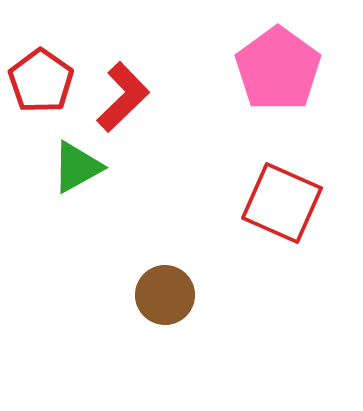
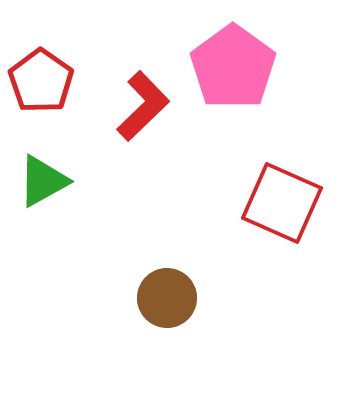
pink pentagon: moved 45 px left, 2 px up
red L-shape: moved 20 px right, 9 px down
green triangle: moved 34 px left, 14 px down
brown circle: moved 2 px right, 3 px down
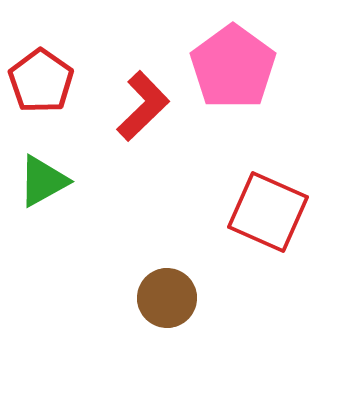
red square: moved 14 px left, 9 px down
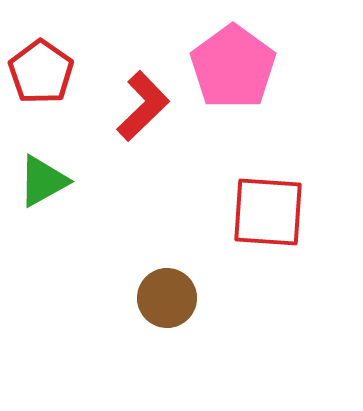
red pentagon: moved 9 px up
red square: rotated 20 degrees counterclockwise
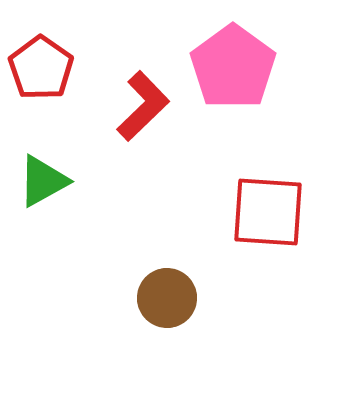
red pentagon: moved 4 px up
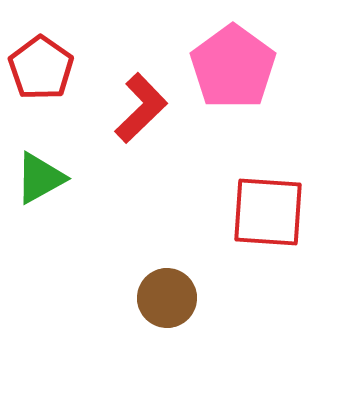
red L-shape: moved 2 px left, 2 px down
green triangle: moved 3 px left, 3 px up
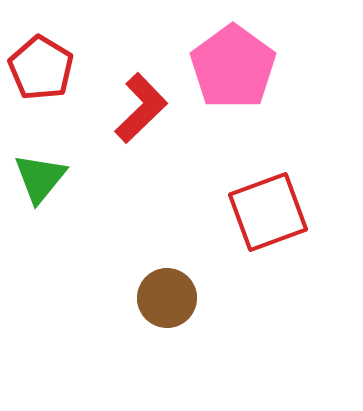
red pentagon: rotated 4 degrees counterclockwise
green triangle: rotated 22 degrees counterclockwise
red square: rotated 24 degrees counterclockwise
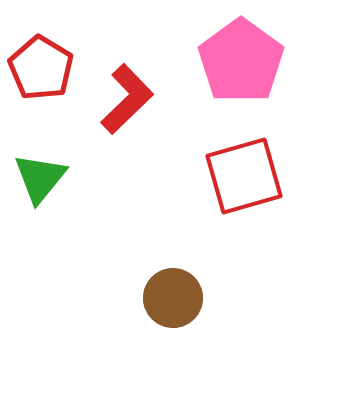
pink pentagon: moved 8 px right, 6 px up
red L-shape: moved 14 px left, 9 px up
red square: moved 24 px left, 36 px up; rotated 4 degrees clockwise
brown circle: moved 6 px right
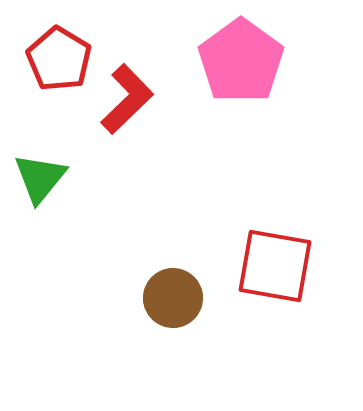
red pentagon: moved 18 px right, 9 px up
red square: moved 31 px right, 90 px down; rotated 26 degrees clockwise
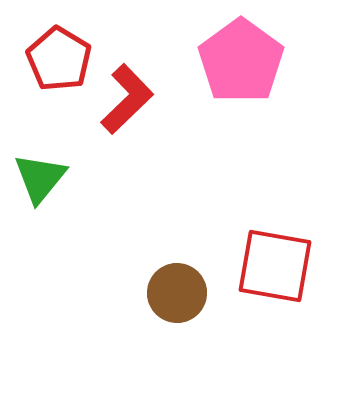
brown circle: moved 4 px right, 5 px up
